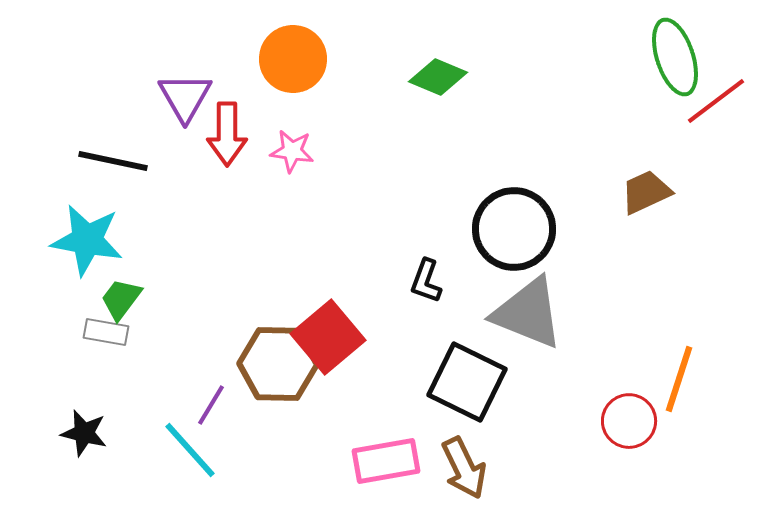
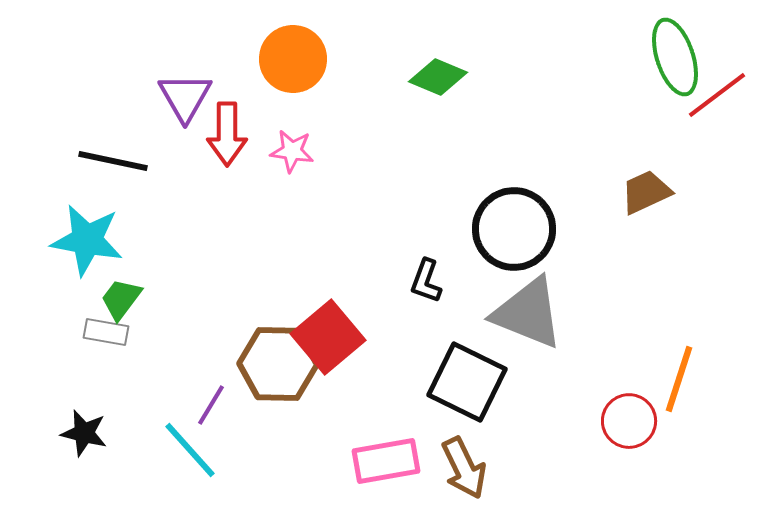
red line: moved 1 px right, 6 px up
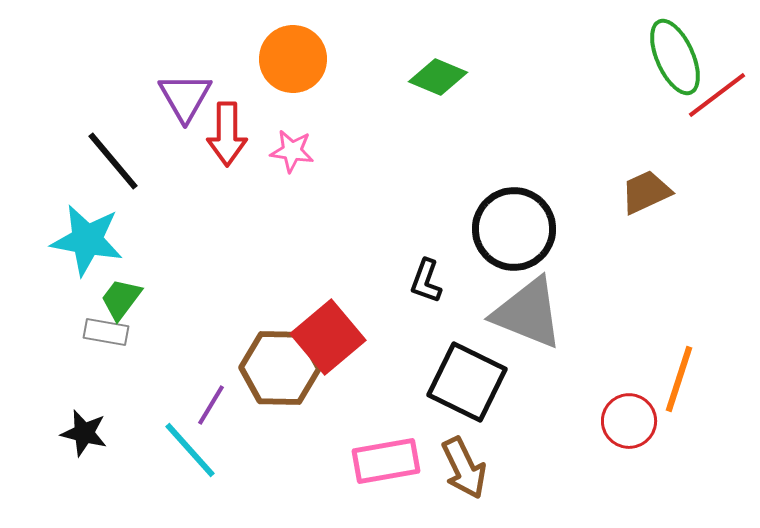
green ellipse: rotated 6 degrees counterclockwise
black line: rotated 38 degrees clockwise
brown hexagon: moved 2 px right, 4 px down
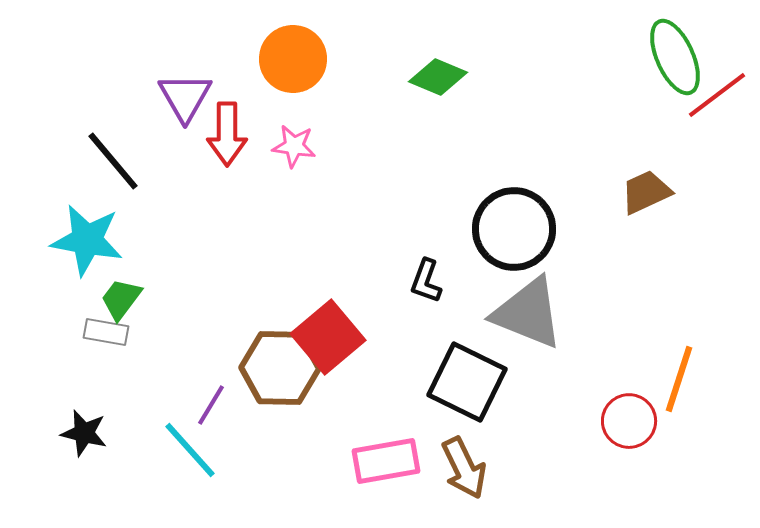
pink star: moved 2 px right, 5 px up
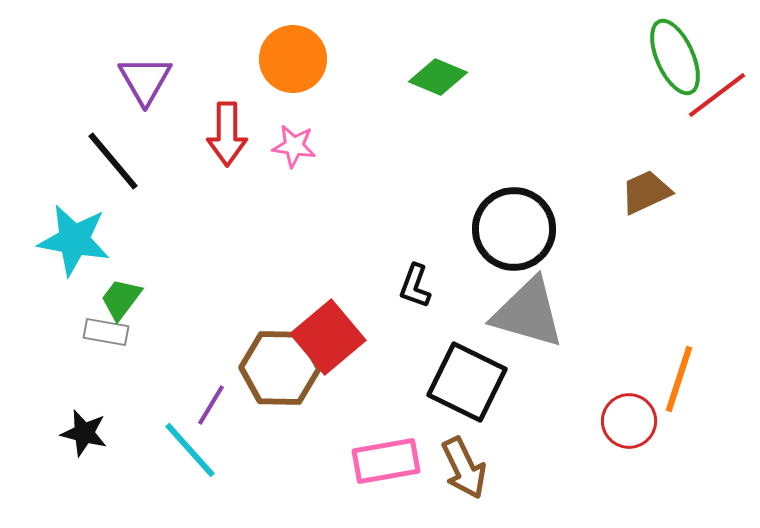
purple triangle: moved 40 px left, 17 px up
cyan star: moved 13 px left
black L-shape: moved 11 px left, 5 px down
gray triangle: rotated 6 degrees counterclockwise
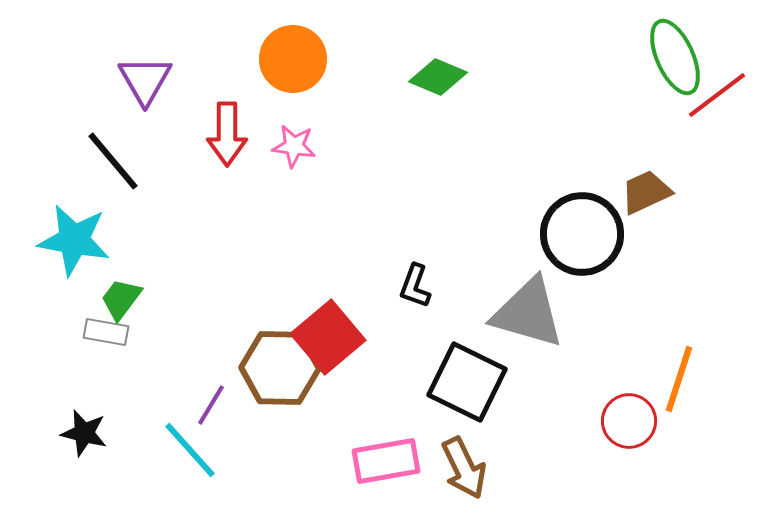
black circle: moved 68 px right, 5 px down
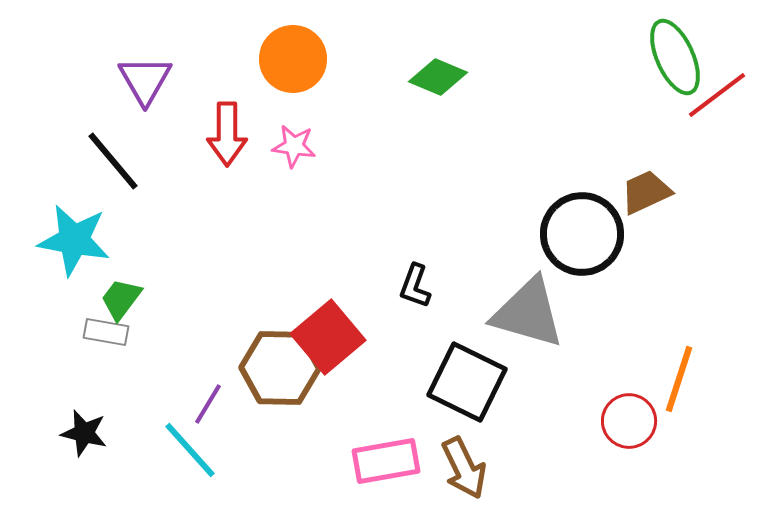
purple line: moved 3 px left, 1 px up
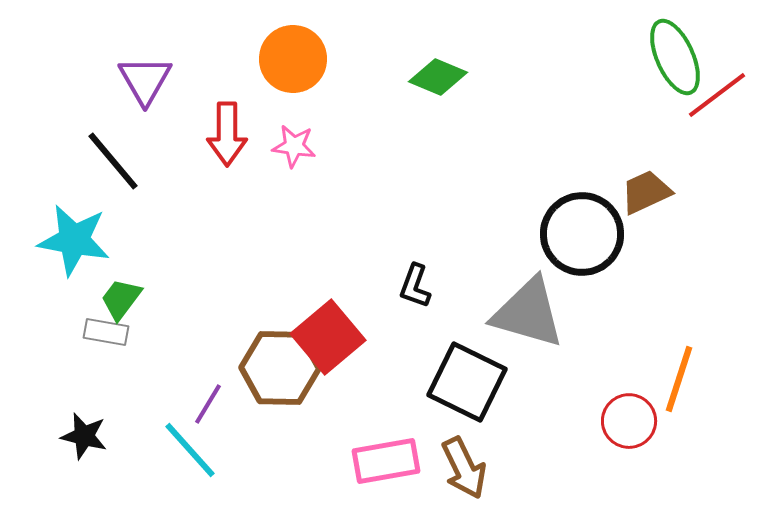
black star: moved 3 px down
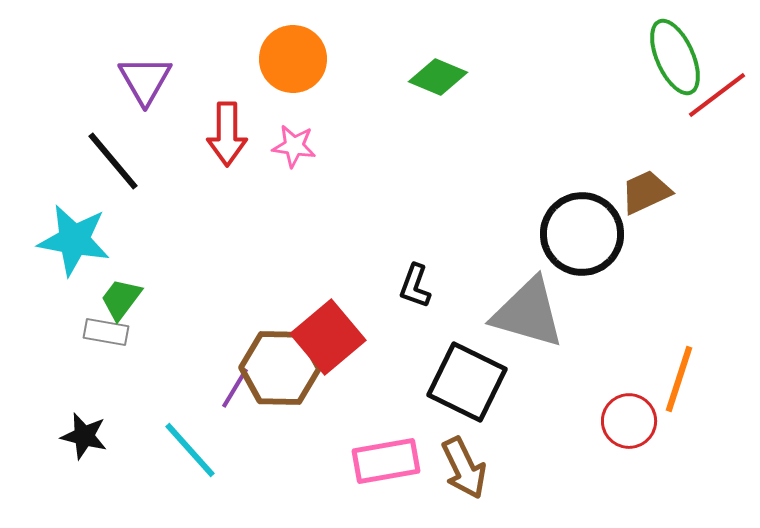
purple line: moved 27 px right, 16 px up
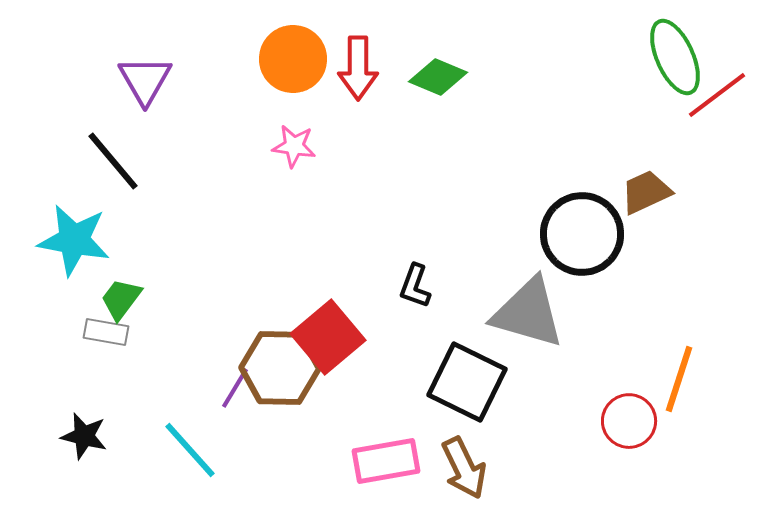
red arrow: moved 131 px right, 66 px up
